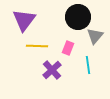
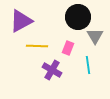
purple triangle: moved 3 px left, 1 px down; rotated 25 degrees clockwise
gray triangle: rotated 12 degrees counterclockwise
purple cross: rotated 18 degrees counterclockwise
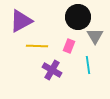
pink rectangle: moved 1 px right, 2 px up
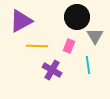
black circle: moved 1 px left
